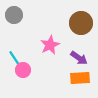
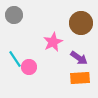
pink star: moved 3 px right, 3 px up
pink circle: moved 6 px right, 3 px up
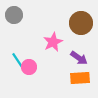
cyan line: moved 3 px right, 2 px down
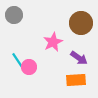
orange rectangle: moved 4 px left, 2 px down
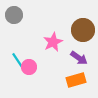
brown circle: moved 2 px right, 7 px down
orange rectangle: rotated 12 degrees counterclockwise
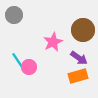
orange rectangle: moved 2 px right, 4 px up
